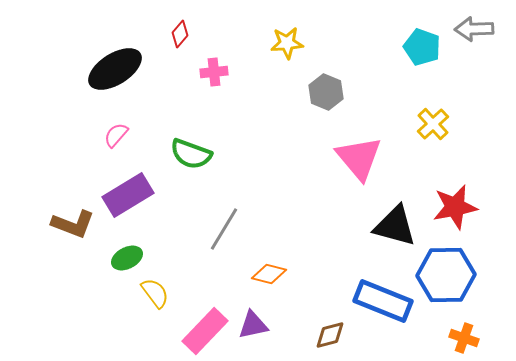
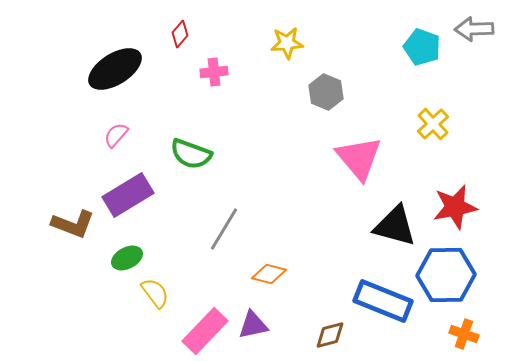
orange cross: moved 4 px up
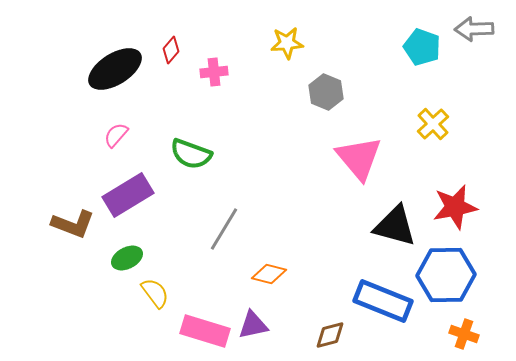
red diamond: moved 9 px left, 16 px down
pink rectangle: rotated 63 degrees clockwise
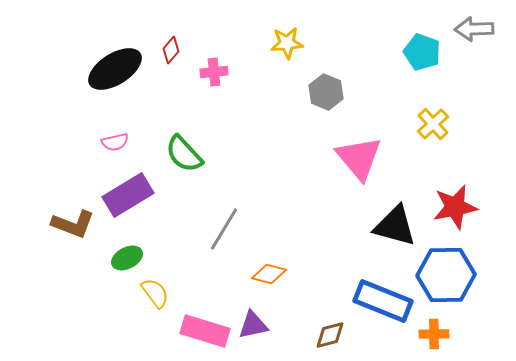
cyan pentagon: moved 5 px down
pink semicircle: moved 1 px left, 7 px down; rotated 144 degrees counterclockwise
green semicircle: moved 7 px left; rotated 27 degrees clockwise
orange cross: moved 30 px left; rotated 20 degrees counterclockwise
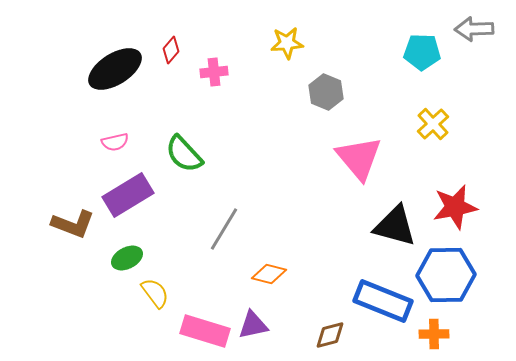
cyan pentagon: rotated 18 degrees counterclockwise
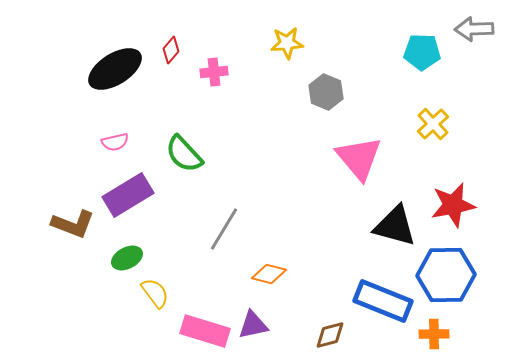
red star: moved 2 px left, 2 px up
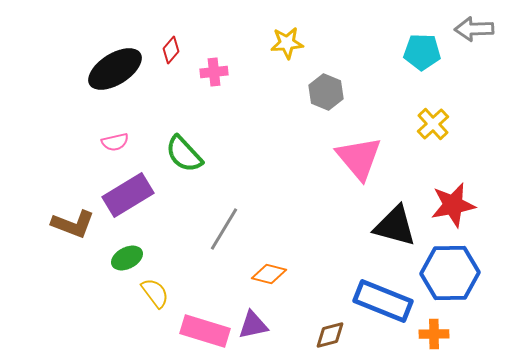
blue hexagon: moved 4 px right, 2 px up
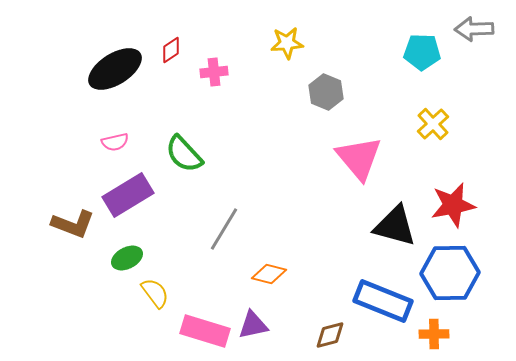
red diamond: rotated 16 degrees clockwise
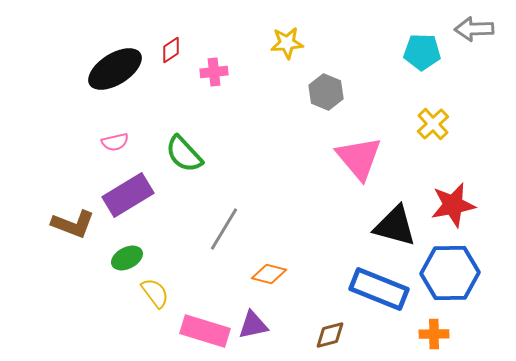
blue rectangle: moved 4 px left, 12 px up
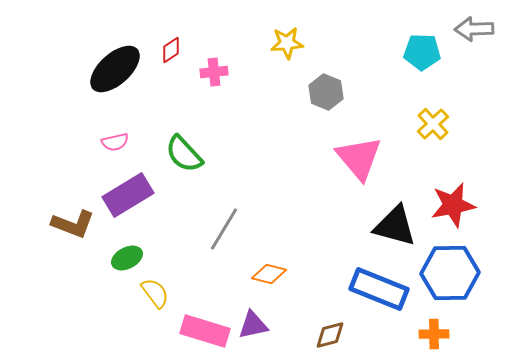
black ellipse: rotated 10 degrees counterclockwise
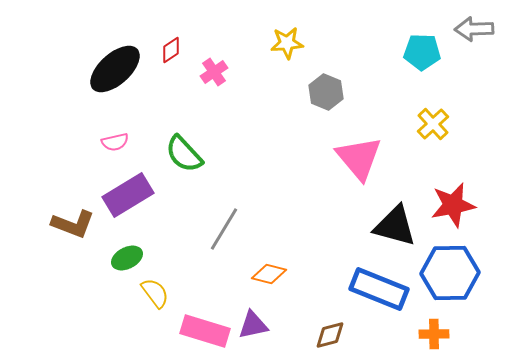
pink cross: rotated 28 degrees counterclockwise
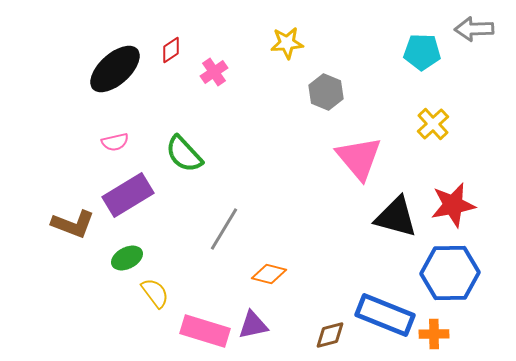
black triangle: moved 1 px right, 9 px up
blue rectangle: moved 6 px right, 26 px down
